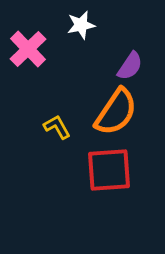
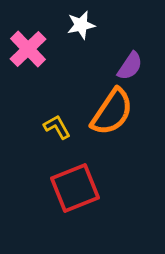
orange semicircle: moved 4 px left
red square: moved 34 px left, 18 px down; rotated 18 degrees counterclockwise
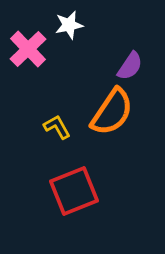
white star: moved 12 px left
red square: moved 1 px left, 3 px down
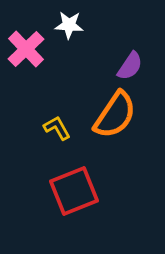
white star: rotated 16 degrees clockwise
pink cross: moved 2 px left
orange semicircle: moved 3 px right, 3 px down
yellow L-shape: moved 1 px down
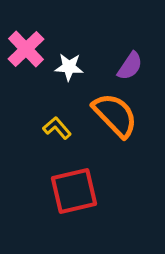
white star: moved 42 px down
orange semicircle: rotated 78 degrees counterclockwise
yellow L-shape: rotated 12 degrees counterclockwise
red square: rotated 9 degrees clockwise
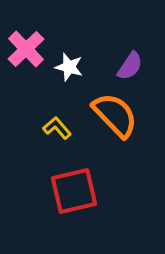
white star: rotated 12 degrees clockwise
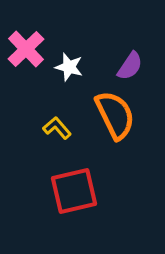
orange semicircle: rotated 18 degrees clockwise
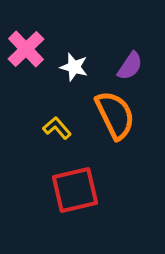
white star: moved 5 px right
red square: moved 1 px right, 1 px up
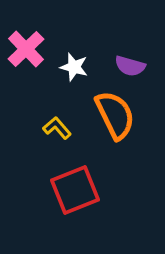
purple semicircle: rotated 72 degrees clockwise
red square: rotated 9 degrees counterclockwise
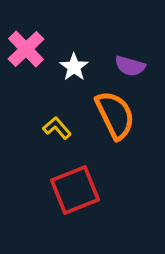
white star: rotated 20 degrees clockwise
